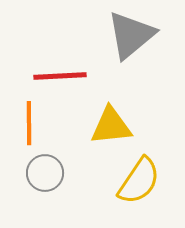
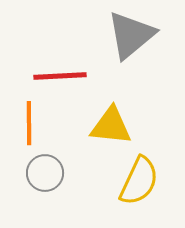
yellow triangle: rotated 12 degrees clockwise
yellow semicircle: rotated 9 degrees counterclockwise
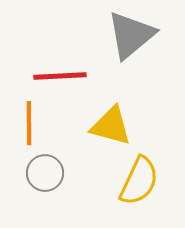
yellow triangle: rotated 9 degrees clockwise
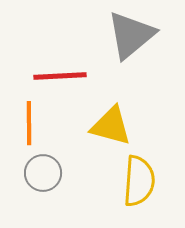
gray circle: moved 2 px left
yellow semicircle: rotated 21 degrees counterclockwise
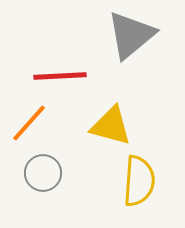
orange line: rotated 42 degrees clockwise
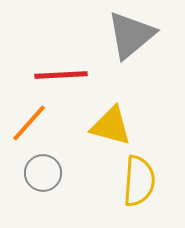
red line: moved 1 px right, 1 px up
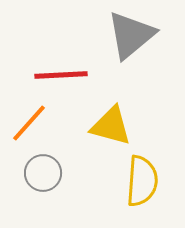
yellow semicircle: moved 3 px right
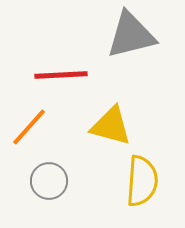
gray triangle: rotated 26 degrees clockwise
orange line: moved 4 px down
gray circle: moved 6 px right, 8 px down
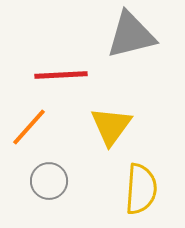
yellow triangle: rotated 51 degrees clockwise
yellow semicircle: moved 1 px left, 8 px down
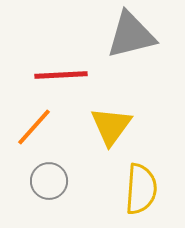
orange line: moved 5 px right
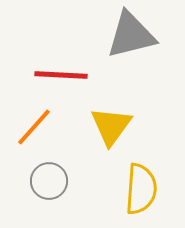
red line: rotated 6 degrees clockwise
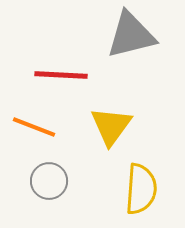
orange line: rotated 69 degrees clockwise
